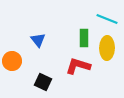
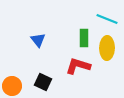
orange circle: moved 25 px down
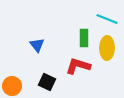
blue triangle: moved 1 px left, 5 px down
black square: moved 4 px right
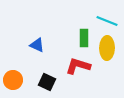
cyan line: moved 2 px down
blue triangle: rotated 28 degrees counterclockwise
orange circle: moved 1 px right, 6 px up
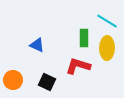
cyan line: rotated 10 degrees clockwise
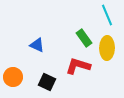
cyan line: moved 6 px up; rotated 35 degrees clockwise
green rectangle: rotated 36 degrees counterclockwise
orange circle: moved 3 px up
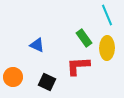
red L-shape: rotated 20 degrees counterclockwise
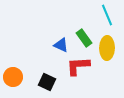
blue triangle: moved 24 px right
